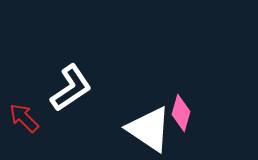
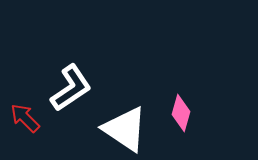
red arrow: moved 1 px right
white triangle: moved 24 px left
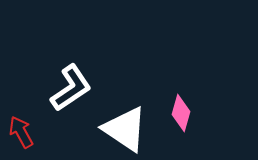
red arrow: moved 4 px left, 14 px down; rotated 16 degrees clockwise
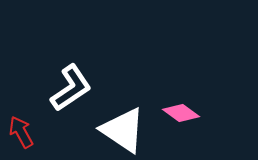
pink diamond: rotated 69 degrees counterclockwise
white triangle: moved 2 px left, 1 px down
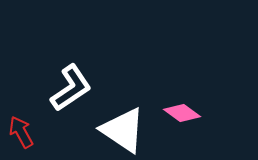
pink diamond: moved 1 px right
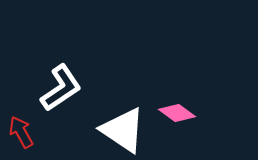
white L-shape: moved 10 px left
pink diamond: moved 5 px left
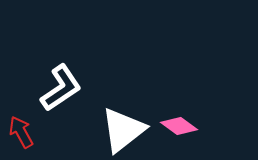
pink diamond: moved 2 px right, 13 px down
white triangle: rotated 48 degrees clockwise
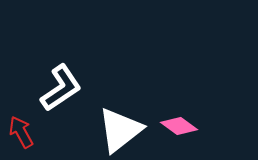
white triangle: moved 3 px left
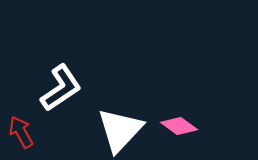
white triangle: rotated 9 degrees counterclockwise
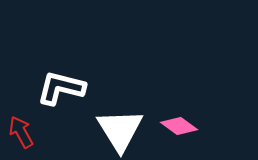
white L-shape: rotated 132 degrees counterclockwise
white triangle: rotated 15 degrees counterclockwise
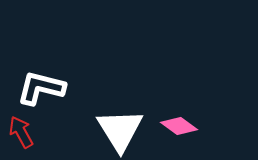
white L-shape: moved 20 px left
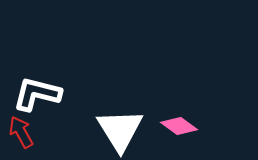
white L-shape: moved 4 px left, 6 px down
